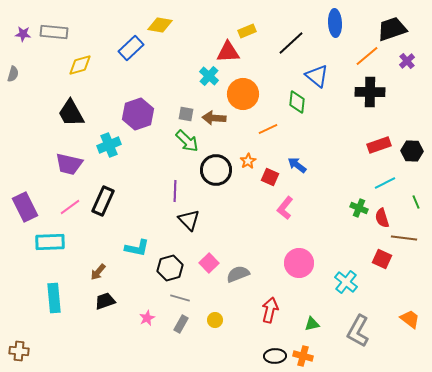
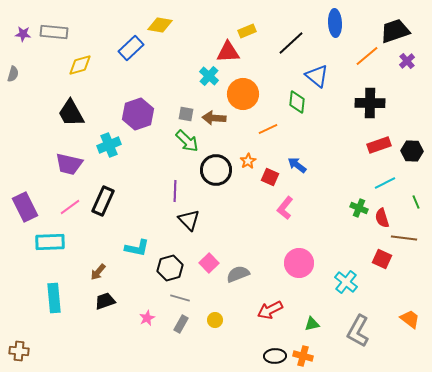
black trapezoid at (392, 29): moved 3 px right, 2 px down
black cross at (370, 92): moved 11 px down
red arrow at (270, 310): rotated 130 degrees counterclockwise
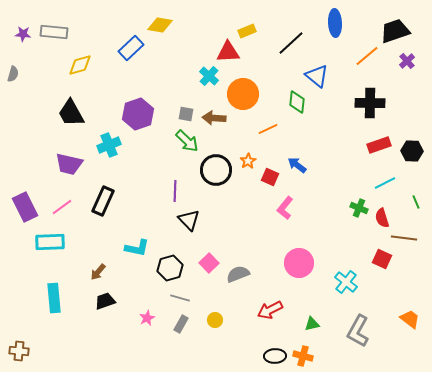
pink line at (70, 207): moved 8 px left
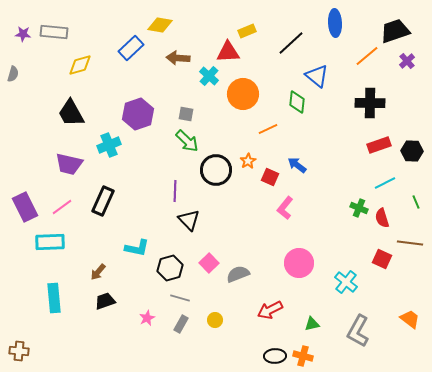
brown arrow at (214, 118): moved 36 px left, 60 px up
brown line at (404, 238): moved 6 px right, 5 px down
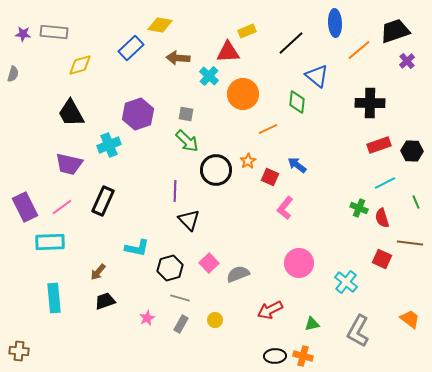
orange line at (367, 56): moved 8 px left, 6 px up
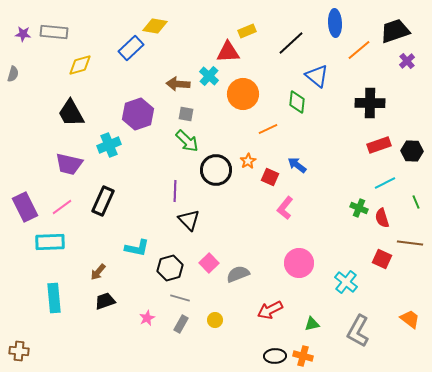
yellow diamond at (160, 25): moved 5 px left, 1 px down
brown arrow at (178, 58): moved 26 px down
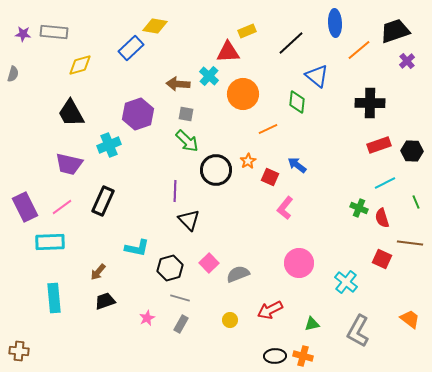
yellow circle at (215, 320): moved 15 px right
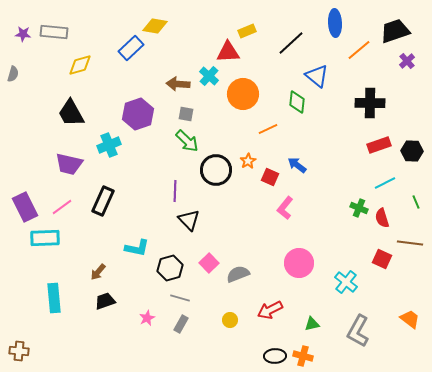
cyan rectangle at (50, 242): moved 5 px left, 4 px up
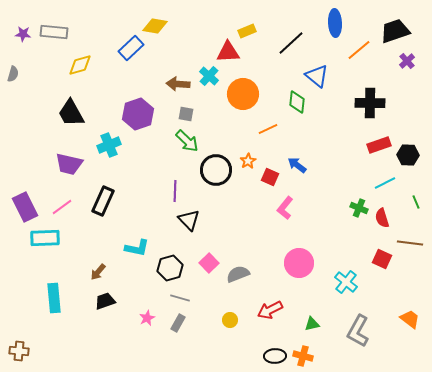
black hexagon at (412, 151): moved 4 px left, 4 px down
gray rectangle at (181, 324): moved 3 px left, 1 px up
